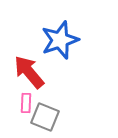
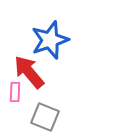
blue star: moved 10 px left
pink rectangle: moved 11 px left, 11 px up
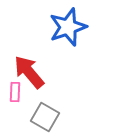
blue star: moved 18 px right, 13 px up
gray square: rotated 8 degrees clockwise
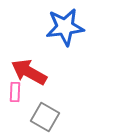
blue star: moved 3 px left; rotated 12 degrees clockwise
red arrow: rotated 21 degrees counterclockwise
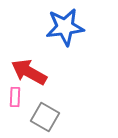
pink rectangle: moved 5 px down
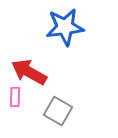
gray square: moved 13 px right, 6 px up
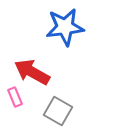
red arrow: moved 3 px right
pink rectangle: rotated 24 degrees counterclockwise
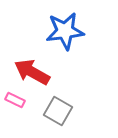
blue star: moved 4 px down
pink rectangle: moved 3 px down; rotated 42 degrees counterclockwise
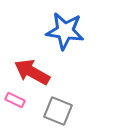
blue star: rotated 15 degrees clockwise
gray square: rotated 8 degrees counterclockwise
